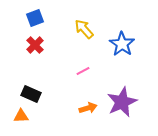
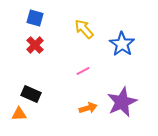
blue square: rotated 36 degrees clockwise
orange triangle: moved 2 px left, 2 px up
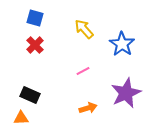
black rectangle: moved 1 px left, 1 px down
purple star: moved 4 px right, 9 px up
orange triangle: moved 2 px right, 4 px down
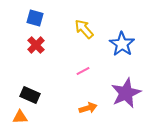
red cross: moved 1 px right
orange triangle: moved 1 px left, 1 px up
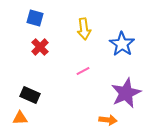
yellow arrow: rotated 145 degrees counterclockwise
red cross: moved 4 px right, 2 px down
orange arrow: moved 20 px right, 12 px down; rotated 24 degrees clockwise
orange triangle: moved 1 px down
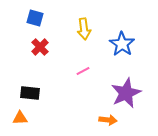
black rectangle: moved 2 px up; rotated 18 degrees counterclockwise
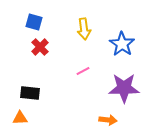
blue square: moved 1 px left, 4 px down
purple star: moved 2 px left, 5 px up; rotated 24 degrees clockwise
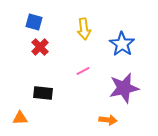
purple star: rotated 12 degrees counterclockwise
black rectangle: moved 13 px right
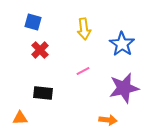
blue square: moved 1 px left
red cross: moved 3 px down
